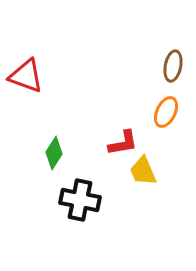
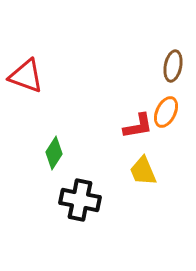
red L-shape: moved 15 px right, 17 px up
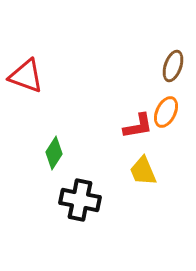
brown ellipse: rotated 8 degrees clockwise
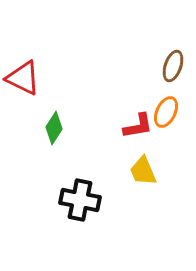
red triangle: moved 3 px left, 2 px down; rotated 6 degrees clockwise
green diamond: moved 25 px up
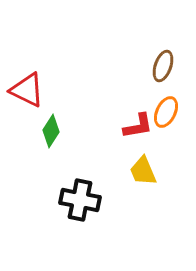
brown ellipse: moved 10 px left
red triangle: moved 4 px right, 12 px down
green diamond: moved 3 px left, 3 px down
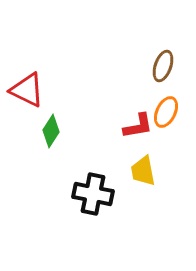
yellow trapezoid: rotated 12 degrees clockwise
black cross: moved 13 px right, 6 px up
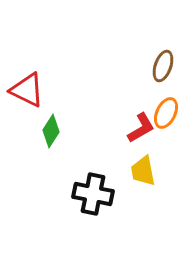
orange ellipse: moved 1 px down
red L-shape: moved 3 px right, 2 px down; rotated 20 degrees counterclockwise
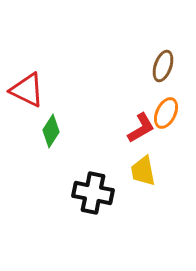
black cross: moved 1 px up
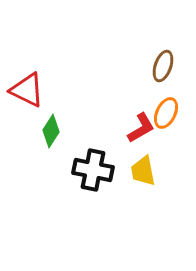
black cross: moved 23 px up
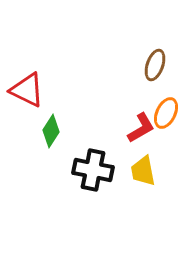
brown ellipse: moved 8 px left, 1 px up
